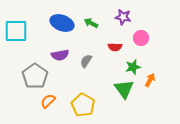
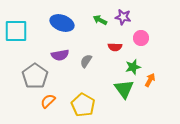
green arrow: moved 9 px right, 3 px up
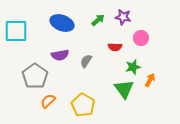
green arrow: moved 2 px left; rotated 112 degrees clockwise
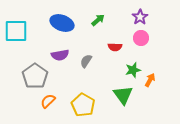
purple star: moved 17 px right; rotated 28 degrees clockwise
green star: moved 3 px down
green triangle: moved 1 px left, 6 px down
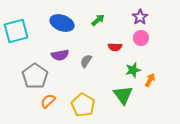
cyan square: rotated 15 degrees counterclockwise
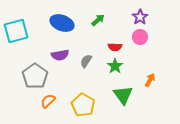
pink circle: moved 1 px left, 1 px up
green star: moved 18 px left, 4 px up; rotated 21 degrees counterclockwise
